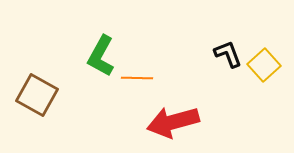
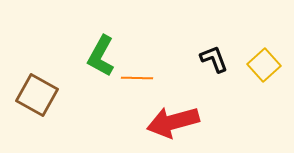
black L-shape: moved 14 px left, 5 px down
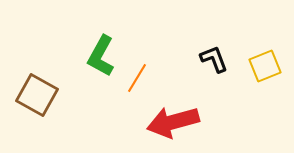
yellow square: moved 1 px right, 1 px down; rotated 20 degrees clockwise
orange line: rotated 60 degrees counterclockwise
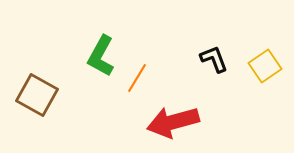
yellow square: rotated 12 degrees counterclockwise
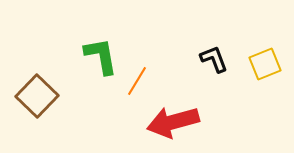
green L-shape: rotated 141 degrees clockwise
yellow square: moved 2 px up; rotated 12 degrees clockwise
orange line: moved 3 px down
brown square: moved 1 px down; rotated 15 degrees clockwise
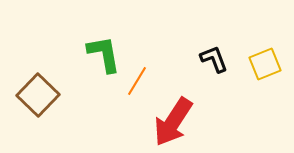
green L-shape: moved 3 px right, 2 px up
brown square: moved 1 px right, 1 px up
red arrow: rotated 42 degrees counterclockwise
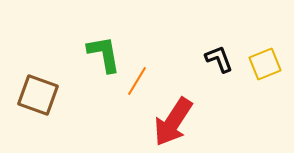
black L-shape: moved 5 px right
brown square: rotated 24 degrees counterclockwise
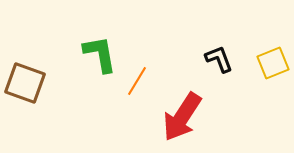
green L-shape: moved 4 px left
yellow square: moved 8 px right, 1 px up
brown square: moved 13 px left, 12 px up
red arrow: moved 9 px right, 5 px up
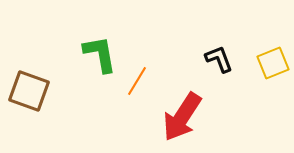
brown square: moved 4 px right, 8 px down
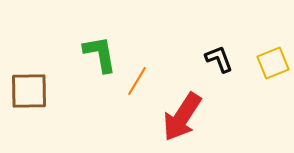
brown square: rotated 21 degrees counterclockwise
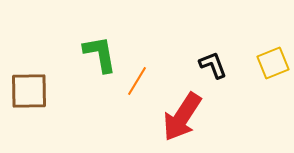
black L-shape: moved 6 px left, 6 px down
